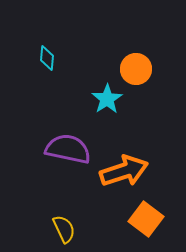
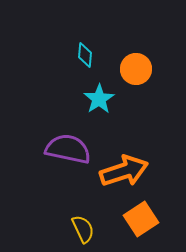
cyan diamond: moved 38 px right, 3 px up
cyan star: moved 8 px left
orange square: moved 5 px left; rotated 20 degrees clockwise
yellow semicircle: moved 19 px right
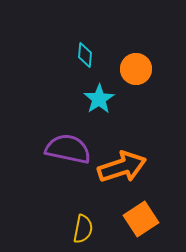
orange arrow: moved 2 px left, 4 px up
yellow semicircle: rotated 36 degrees clockwise
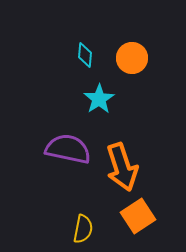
orange circle: moved 4 px left, 11 px up
orange arrow: rotated 90 degrees clockwise
orange square: moved 3 px left, 3 px up
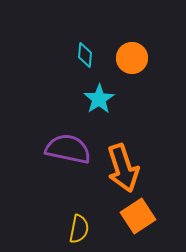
orange arrow: moved 1 px right, 1 px down
yellow semicircle: moved 4 px left
